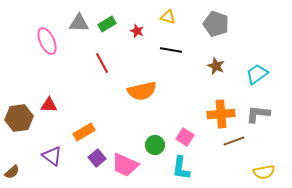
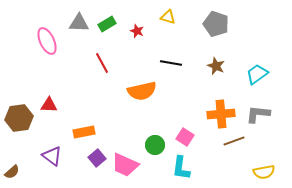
black line: moved 13 px down
orange rectangle: rotated 20 degrees clockwise
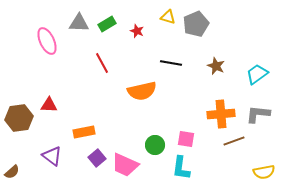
gray pentagon: moved 20 px left; rotated 30 degrees clockwise
pink square: moved 1 px right, 2 px down; rotated 24 degrees counterclockwise
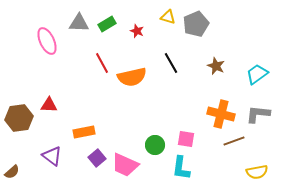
black line: rotated 50 degrees clockwise
orange semicircle: moved 10 px left, 14 px up
orange cross: rotated 20 degrees clockwise
yellow semicircle: moved 7 px left
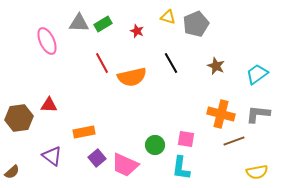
green rectangle: moved 4 px left
